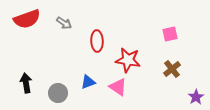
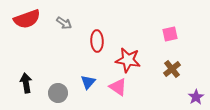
blue triangle: rotated 28 degrees counterclockwise
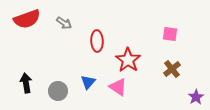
pink square: rotated 21 degrees clockwise
red star: rotated 25 degrees clockwise
gray circle: moved 2 px up
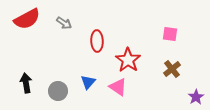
red semicircle: rotated 8 degrees counterclockwise
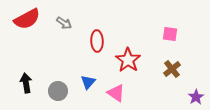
pink triangle: moved 2 px left, 6 px down
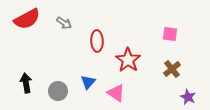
purple star: moved 8 px left; rotated 14 degrees counterclockwise
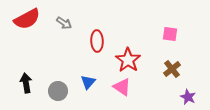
pink triangle: moved 6 px right, 6 px up
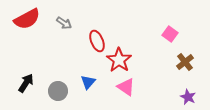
pink square: rotated 28 degrees clockwise
red ellipse: rotated 20 degrees counterclockwise
red star: moved 9 px left
brown cross: moved 13 px right, 7 px up
black arrow: rotated 42 degrees clockwise
pink triangle: moved 4 px right
